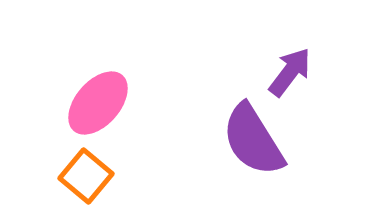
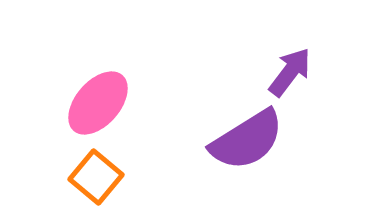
purple semicircle: moved 6 px left; rotated 90 degrees counterclockwise
orange square: moved 10 px right, 1 px down
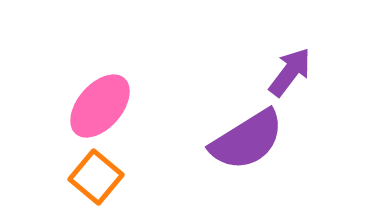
pink ellipse: moved 2 px right, 3 px down
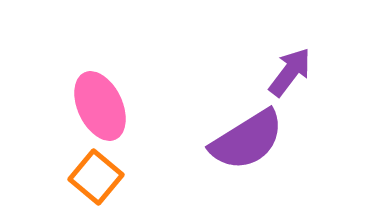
pink ellipse: rotated 66 degrees counterclockwise
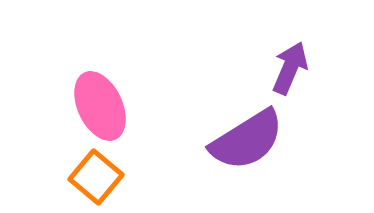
purple arrow: moved 4 px up; rotated 14 degrees counterclockwise
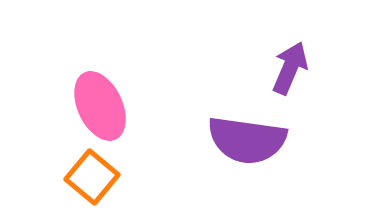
purple semicircle: rotated 40 degrees clockwise
orange square: moved 4 px left
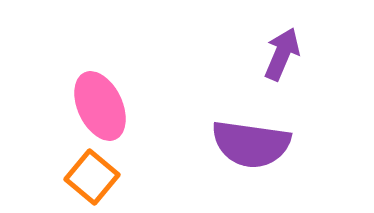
purple arrow: moved 8 px left, 14 px up
purple semicircle: moved 4 px right, 4 px down
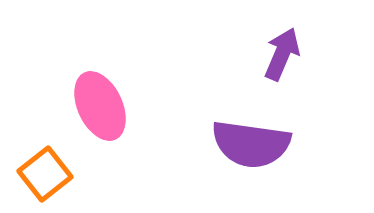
orange square: moved 47 px left, 3 px up; rotated 12 degrees clockwise
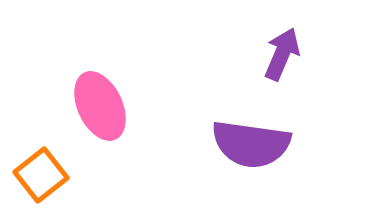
orange square: moved 4 px left, 1 px down
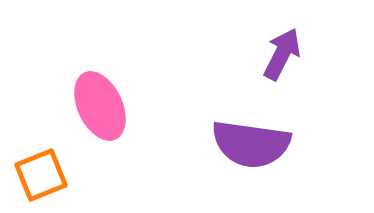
purple arrow: rotated 4 degrees clockwise
orange square: rotated 16 degrees clockwise
